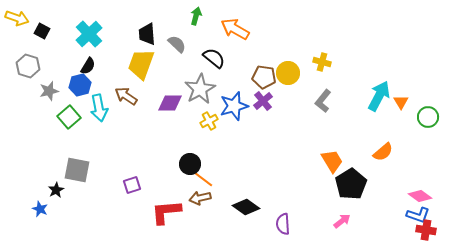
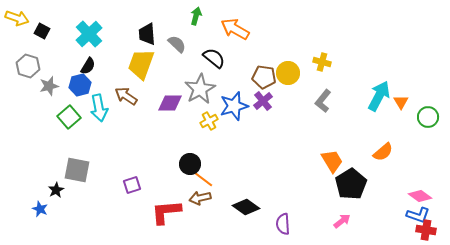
gray star at (49, 91): moved 5 px up
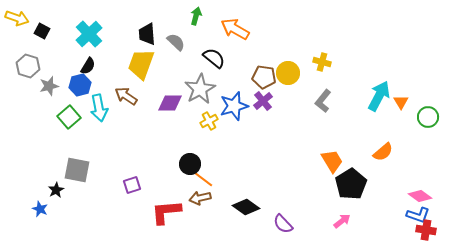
gray semicircle at (177, 44): moved 1 px left, 2 px up
purple semicircle at (283, 224): rotated 40 degrees counterclockwise
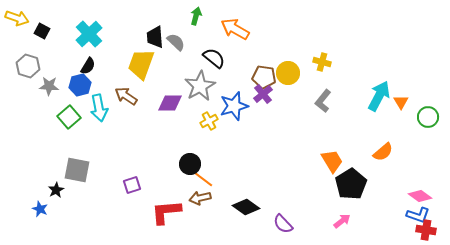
black trapezoid at (147, 34): moved 8 px right, 3 px down
gray star at (49, 86): rotated 18 degrees clockwise
gray star at (200, 89): moved 3 px up
purple cross at (263, 101): moved 7 px up
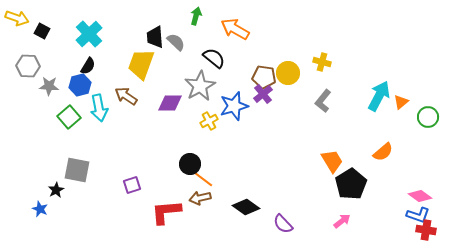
gray hexagon at (28, 66): rotated 15 degrees counterclockwise
orange triangle at (401, 102): rotated 21 degrees clockwise
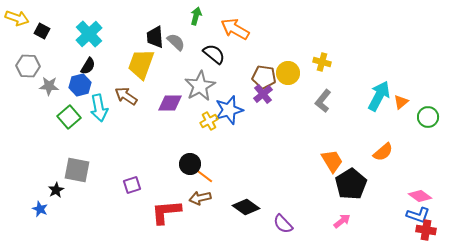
black semicircle at (214, 58): moved 4 px up
blue star at (234, 106): moved 5 px left, 4 px down
orange line at (203, 179): moved 4 px up
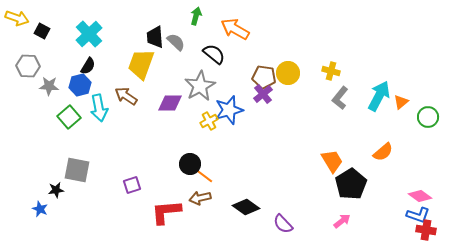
yellow cross at (322, 62): moved 9 px right, 9 px down
gray L-shape at (323, 101): moved 17 px right, 3 px up
black star at (56, 190): rotated 21 degrees clockwise
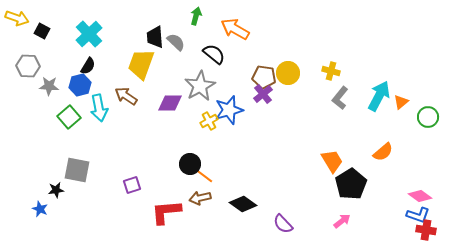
black diamond at (246, 207): moved 3 px left, 3 px up
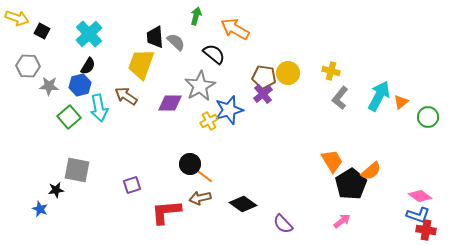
orange semicircle at (383, 152): moved 12 px left, 19 px down
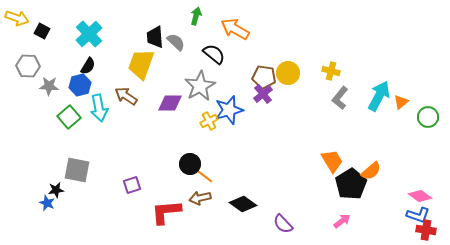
blue star at (40, 209): moved 7 px right, 6 px up
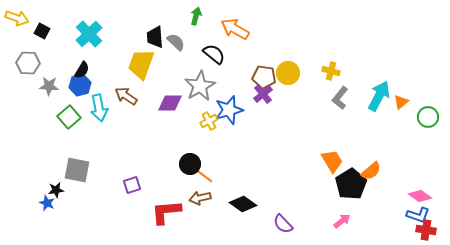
gray hexagon at (28, 66): moved 3 px up
black semicircle at (88, 66): moved 6 px left, 4 px down
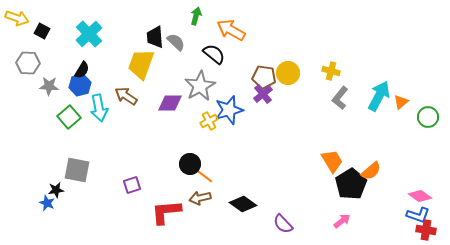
orange arrow at (235, 29): moved 4 px left, 1 px down
